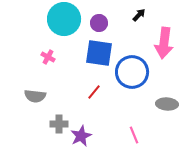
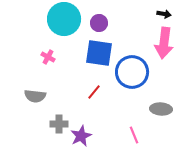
black arrow: moved 25 px right, 1 px up; rotated 56 degrees clockwise
gray ellipse: moved 6 px left, 5 px down
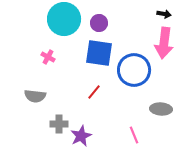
blue circle: moved 2 px right, 2 px up
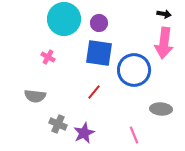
gray cross: moved 1 px left; rotated 24 degrees clockwise
purple star: moved 3 px right, 3 px up
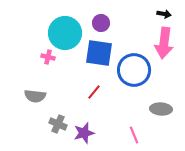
cyan circle: moved 1 px right, 14 px down
purple circle: moved 2 px right
pink cross: rotated 16 degrees counterclockwise
purple star: rotated 10 degrees clockwise
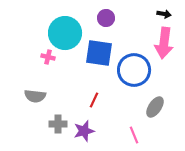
purple circle: moved 5 px right, 5 px up
red line: moved 8 px down; rotated 14 degrees counterclockwise
gray ellipse: moved 6 px left, 2 px up; rotated 60 degrees counterclockwise
gray cross: rotated 24 degrees counterclockwise
purple star: moved 2 px up
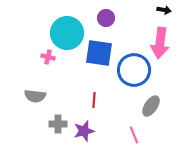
black arrow: moved 4 px up
cyan circle: moved 2 px right
pink arrow: moved 4 px left
red line: rotated 21 degrees counterclockwise
gray ellipse: moved 4 px left, 1 px up
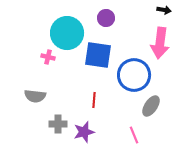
blue square: moved 1 px left, 2 px down
blue circle: moved 5 px down
purple star: moved 1 px down
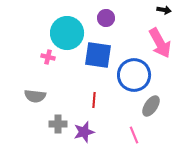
pink arrow: rotated 36 degrees counterclockwise
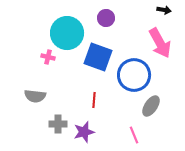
blue square: moved 2 px down; rotated 12 degrees clockwise
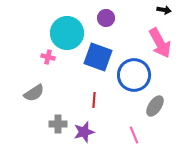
gray semicircle: moved 1 px left, 3 px up; rotated 40 degrees counterclockwise
gray ellipse: moved 4 px right
